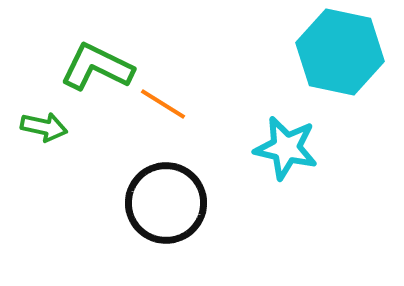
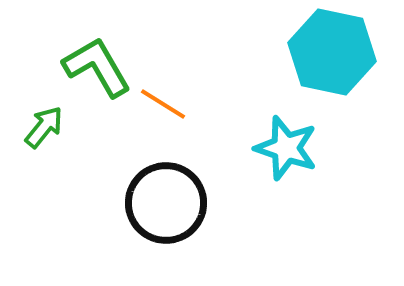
cyan hexagon: moved 8 px left
green L-shape: rotated 34 degrees clockwise
green arrow: rotated 63 degrees counterclockwise
cyan star: rotated 6 degrees clockwise
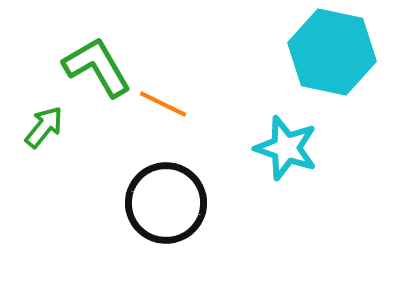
orange line: rotated 6 degrees counterclockwise
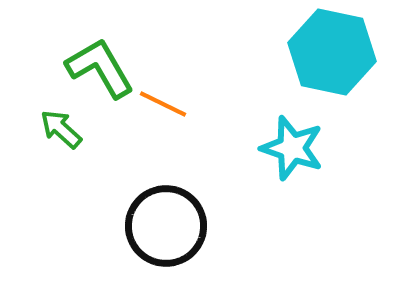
green L-shape: moved 3 px right, 1 px down
green arrow: moved 17 px right, 2 px down; rotated 87 degrees counterclockwise
cyan star: moved 6 px right
black circle: moved 23 px down
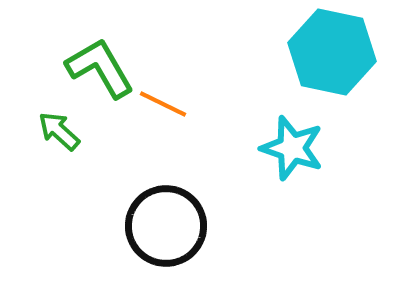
green arrow: moved 2 px left, 2 px down
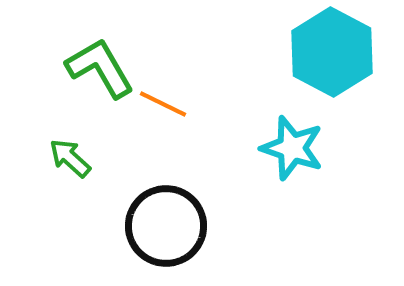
cyan hexagon: rotated 16 degrees clockwise
green arrow: moved 11 px right, 27 px down
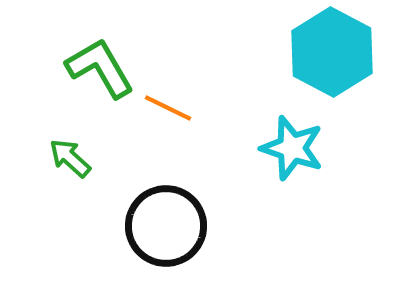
orange line: moved 5 px right, 4 px down
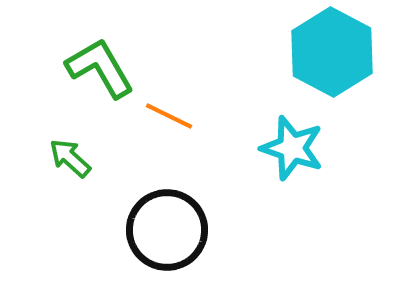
orange line: moved 1 px right, 8 px down
black circle: moved 1 px right, 4 px down
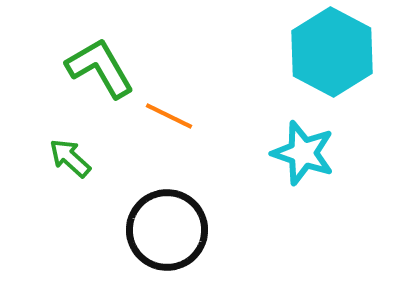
cyan star: moved 11 px right, 5 px down
